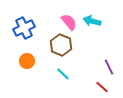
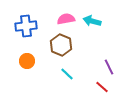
pink semicircle: moved 3 px left, 3 px up; rotated 60 degrees counterclockwise
blue cross: moved 2 px right, 2 px up; rotated 20 degrees clockwise
cyan line: moved 4 px right
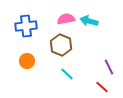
cyan arrow: moved 3 px left
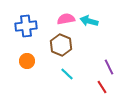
red line: rotated 16 degrees clockwise
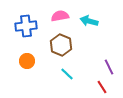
pink semicircle: moved 6 px left, 3 px up
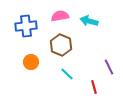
orange circle: moved 4 px right, 1 px down
red line: moved 8 px left; rotated 16 degrees clockwise
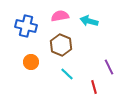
blue cross: rotated 20 degrees clockwise
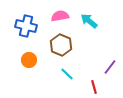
cyan arrow: rotated 24 degrees clockwise
orange circle: moved 2 px left, 2 px up
purple line: moved 1 px right; rotated 63 degrees clockwise
